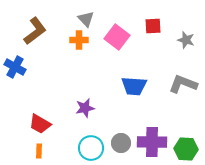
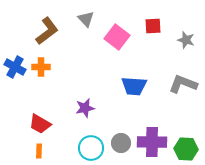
brown L-shape: moved 12 px right
orange cross: moved 38 px left, 27 px down
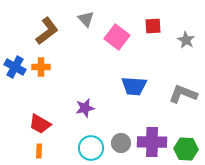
gray star: rotated 12 degrees clockwise
gray L-shape: moved 10 px down
